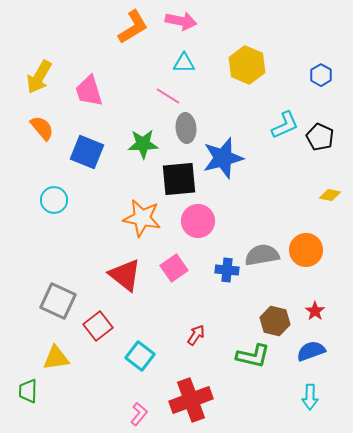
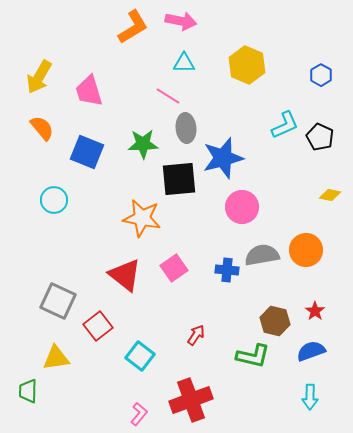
pink circle: moved 44 px right, 14 px up
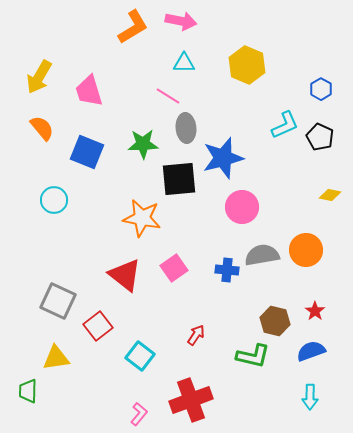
blue hexagon: moved 14 px down
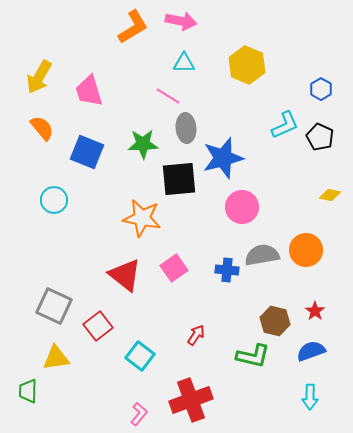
gray square: moved 4 px left, 5 px down
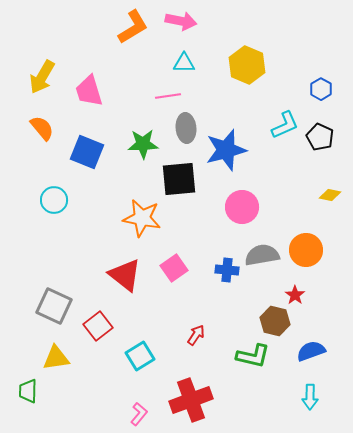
yellow arrow: moved 3 px right
pink line: rotated 40 degrees counterclockwise
blue star: moved 3 px right, 8 px up
red star: moved 20 px left, 16 px up
cyan square: rotated 20 degrees clockwise
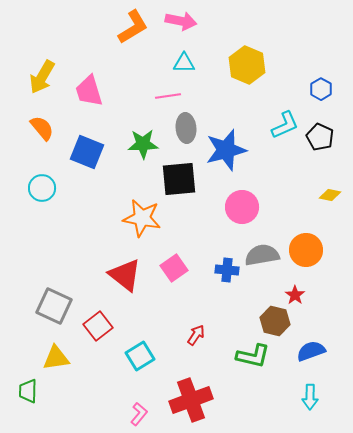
cyan circle: moved 12 px left, 12 px up
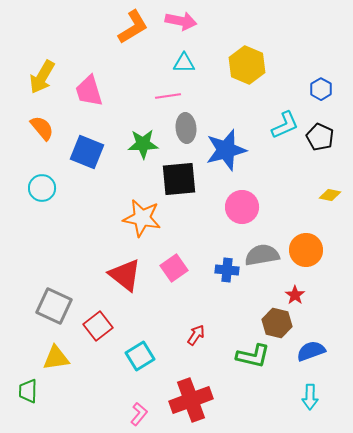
brown hexagon: moved 2 px right, 2 px down
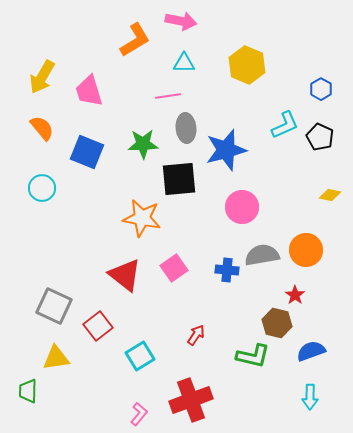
orange L-shape: moved 2 px right, 13 px down
